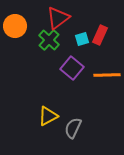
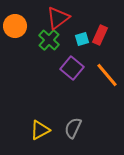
orange line: rotated 52 degrees clockwise
yellow triangle: moved 8 px left, 14 px down
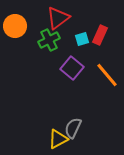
green cross: rotated 20 degrees clockwise
yellow triangle: moved 18 px right, 9 px down
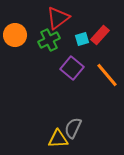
orange circle: moved 9 px down
red rectangle: rotated 18 degrees clockwise
yellow triangle: rotated 25 degrees clockwise
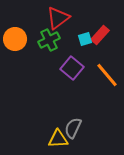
orange circle: moved 4 px down
cyan square: moved 3 px right
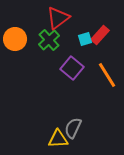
green cross: rotated 15 degrees counterclockwise
orange line: rotated 8 degrees clockwise
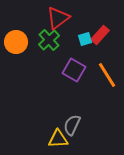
orange circle: moved 1 px right, 3 px down
purple square: moved 2 px right, 2 px down; rotated 10 degrees counterclockwise
gray semicircle: moved 1 px left, 3 px up
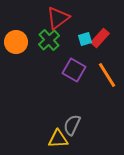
red rectangle: moved 3 px down
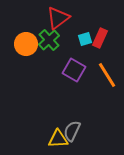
red rectangle: rotated 18 degrees counterclockwise
orange circle: moved 10 px right, 2 px down
gray semicircle: moved 6 px down
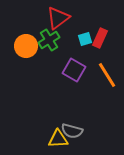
green cross: rotated 10 degrees clockwise
orange circle: moved 2 px down
gray semicircle: rotated 100 degrees counterclockwise
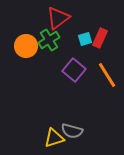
purple square: rotated 10 degrees clockwise
yellow triangle: moved 4 px left, 1 px up; rotated 15 degrees counterclockwise
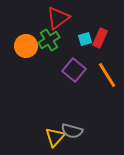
yellow triangle: moved 1 px right, 1 px up; rotated 30 degrees counterclockwise
